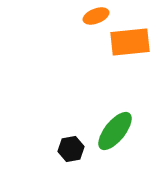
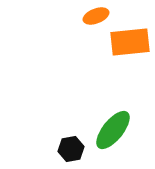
green ellipse: moved 2 px left, 1 px up
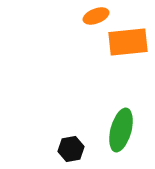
orange rectangle: moved 2 px left
green ellipse: moved 8 px right; rotated 24 degrees counterclockwise
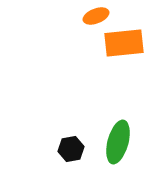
orange rectangle: moved 4 px left, 1 px down
green ellipse: moved 3 px left, 12 px down
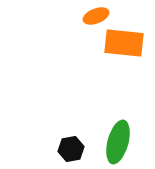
orange rectangle: rotated 12 degrees clockwise
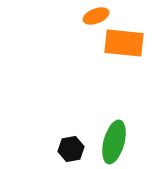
green ellipse: moved 4 px left
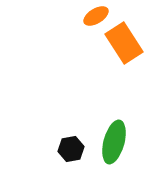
orange ellipse: rotated 10 degrees counterclockwise
orange rectangle: rotated 51 degrees clockwise
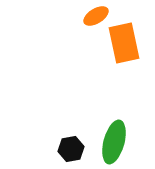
orange rectangle: rotated 21 degrees clockwise
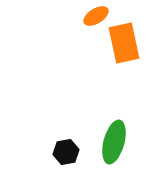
black hexagon: moved 5 px left, 3 px down
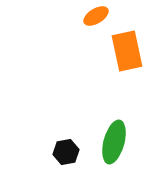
orange rectangle: moved 3 px right, 8 px down
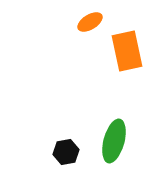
orange ellipse: moved 6 px left, 6 px down
green ellipse: moved 1 px up
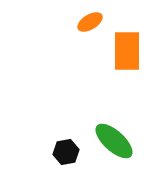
orange rectangle: rotated 12 degrees clockwise
green ellipse: rotated 63 degrees counterclockwise
